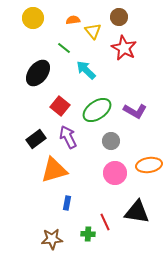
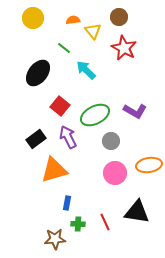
green ellipse: moved 2 px left, 5 px down; rotated 8 degrees clockwise
green cross: moved 10 px left, 10 px up
brown star: moved 3 px right
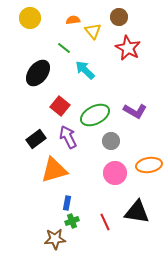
yellow circle: moved 3 px left
red star: moved 4 px right
cyan arrow: moved 1 px left
green cross: moved 6 px left, 3 px up; rotated 24 degrees counterclockwise
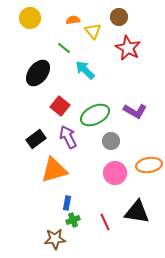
green cross: moved 1 px right, 1 px up
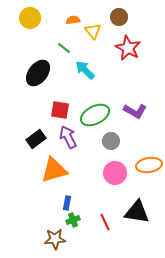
red square: moved 4 px down; rotated 30 degrees counterclockwise
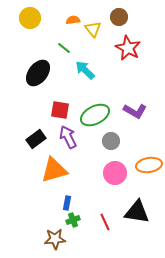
yellow triangle: moved 2 px up
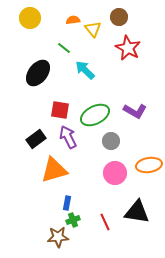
brown star: moved 3 px right, 2 px up
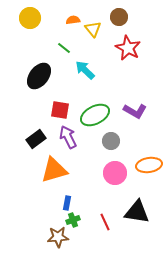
black ellipse: moved 1 px right, 3 px down
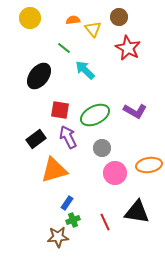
gray circle: moved 9 px left, 7 px down
blue rectangle: rotated 24 degrees clockwise
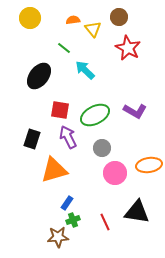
black rectangle: moved 4 px left; rotated 36 degrees counterclockwise
